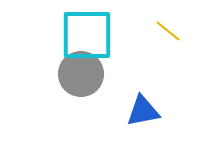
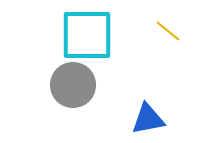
gray circle: moved 8 px left, 11 px down
blue triangle: moved 5 px right, 8 px down
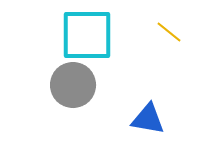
yellow line: moved 1 px right, 1 px down
blue triangle: rotated 21 degrees clockwise
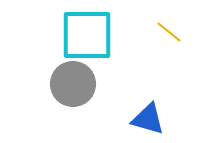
gray circle: moved 1 px up
blue triangle: rotated 6 degrees clockwise
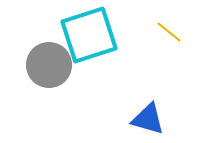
cyan square: moved 2 px right; rotated 18 degrees counterclockwise
gray circle: moved 24 px left, 19 px up
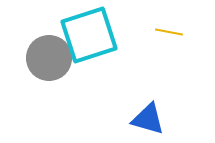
yellow line: rotated 28 degrees counterclockwise
gray circle: moved 7 px up
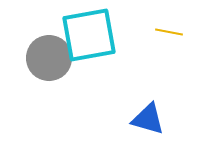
cyan square: rotated 8 degrees clockwise
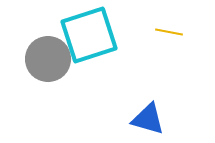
cyan square: rotated 8 degrees counterclockwise
gray circle: moved 1 px left, 1 px down
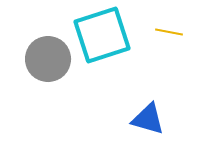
cyan square: moved 13 px right
